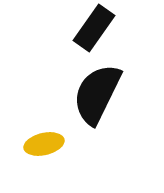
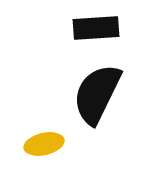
black rectangle: moved 2 px right; rotated 51 degrees clockwise
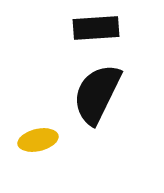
yellow ellipse: moved 6 px left, 4 px up
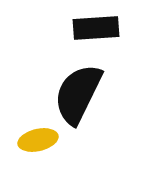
black semicircle: moved 19 px left
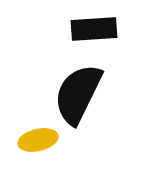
black rectangle: moved 2 px left, 1 px down
